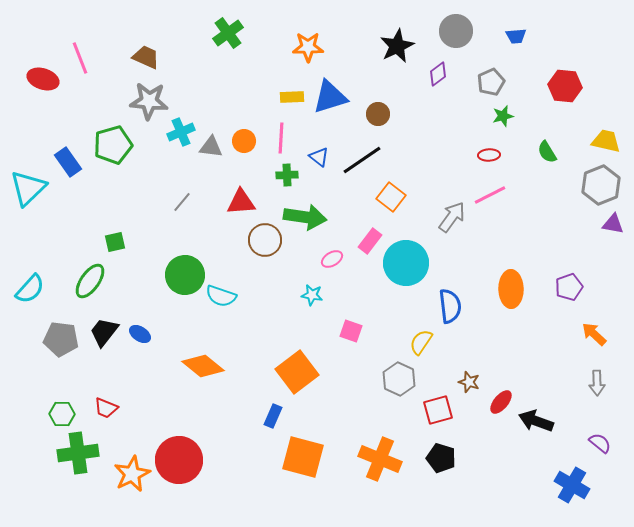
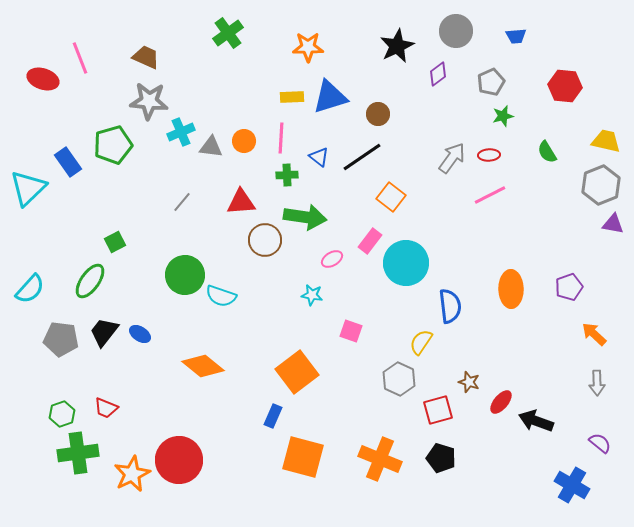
black line at (362, 160): moved 3 px up
gray arrow at (452, 217): moved 59 px up
green square at (115, 242): rotated 15 degrees counterclockwise
green hexagon at (62, 414): rotated 20 degrees counterclockwise
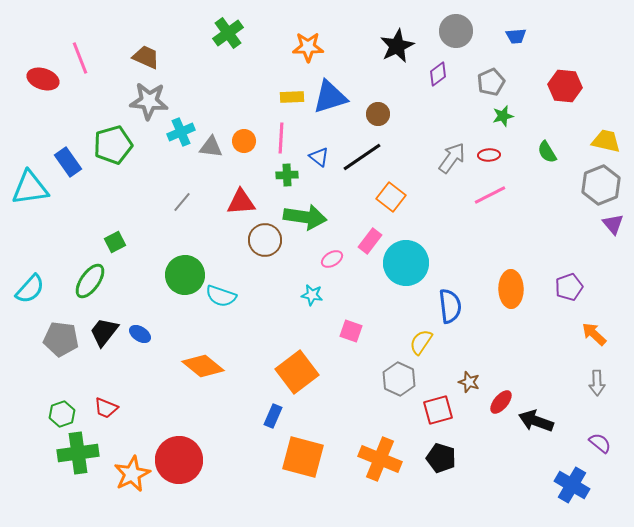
cyan triangle at (28, 188): moved 2 px right; rotated 36 degrees clockwise
purple triangle at (613, 224): rotated 40 degrees clockwise
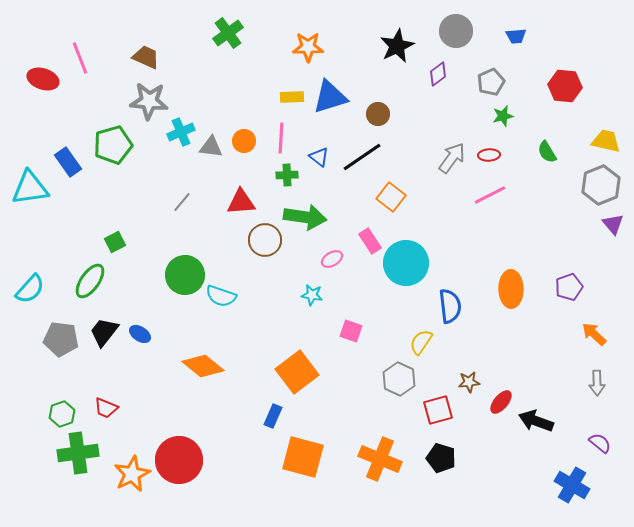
pink rectangle at (370, 241): rotated 70 degrees counterclockwise
brown star at (469, 382): rotated 25 degrees counterclockwise
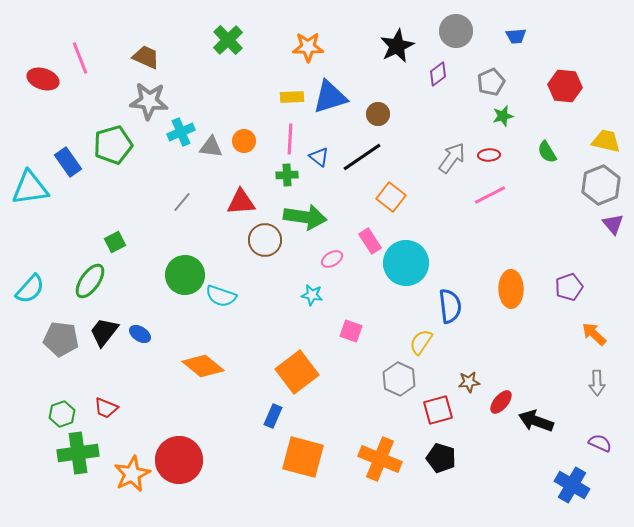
green cross at (228, 33): moved 7 px down; rotated 8 degrees counterclockwise
pink line at (281, 138): moved 9 px right, 1 px down
purple semicircle at (600, 443): rotated 15 degrees counterclockwise
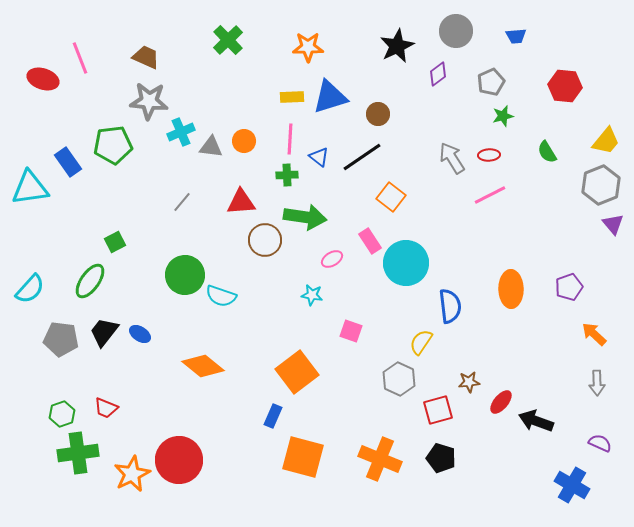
yellow trapezoid at (606, 141): rotated 116 degrees clockwise
green pentagon at (113, 145): rotated 9 degrees clockwise
gray arrow at (452, 158): rotated 68 degrees counterclockwise
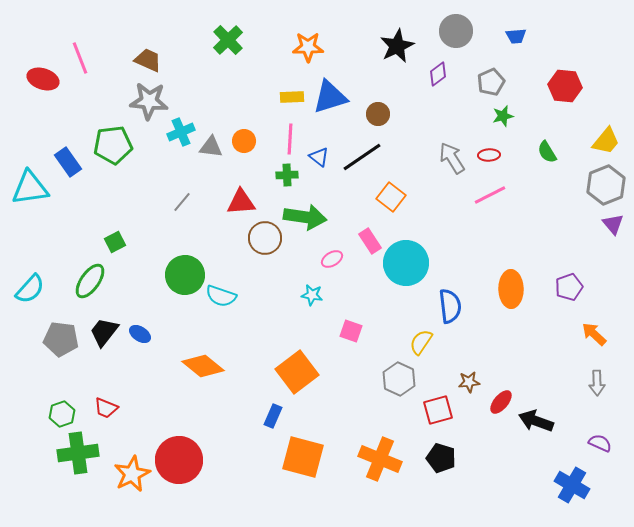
brown trapezoid at (146, 57): moved 2 px right, 3 px down
gray hexagon at (601, 185): moved 5 px right
brown circle at (265, 240): moved 2 px up
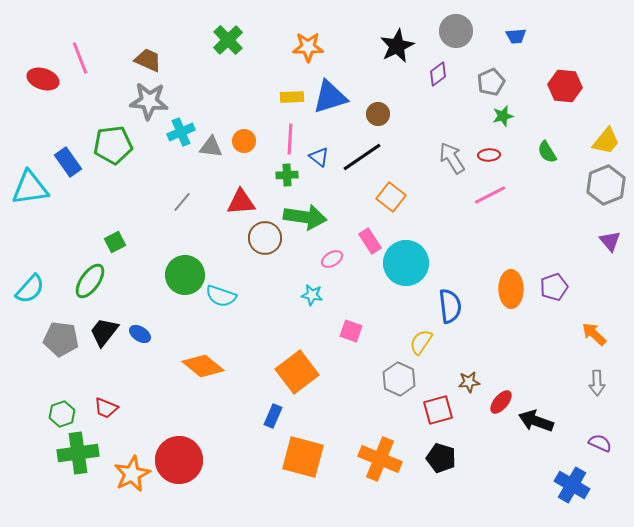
purple triangle at (613, 224): moved 3 px left, 17 px down
purple pentagon at (569, 287): moved 15 px left
